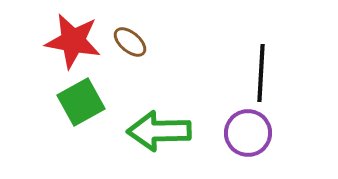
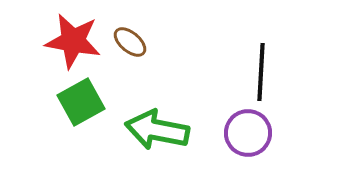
black line: moved 1 px up
green arrow: moved 2 px left, 1 px up; rotated 12 degrees clockwise
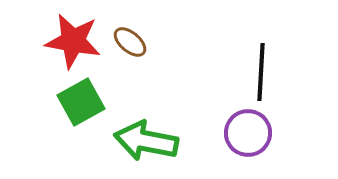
green arrow: moved 11 px left, 11 px down
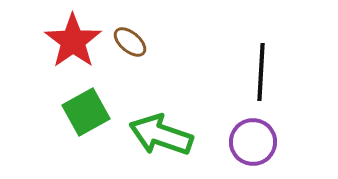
red star: rotated 26 degrees clockwise
green square: moved 5 px right, 10 px down
purple circle: moved 5 px right, 9 px down
green arrow: moved 15 px right, 6 px up; rotated 8 degrees clockwise
